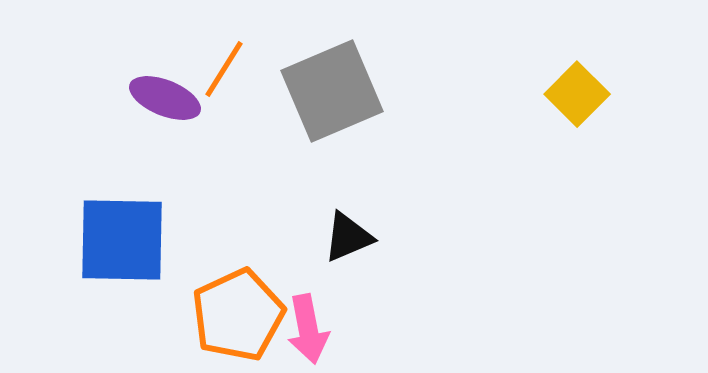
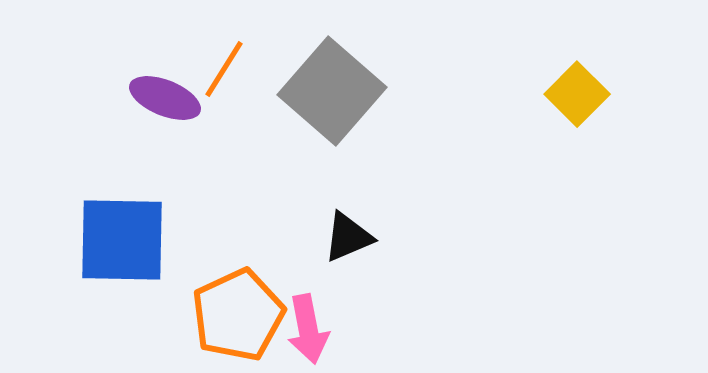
gray square: rotated 26 degrees counterclockwise
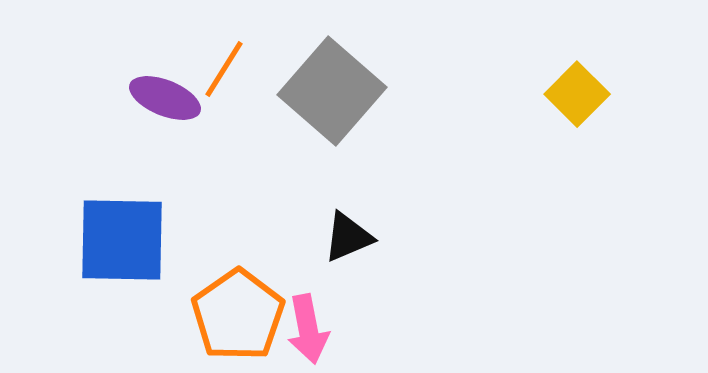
orange pentagon: rotated 10 degrees counterclockwise
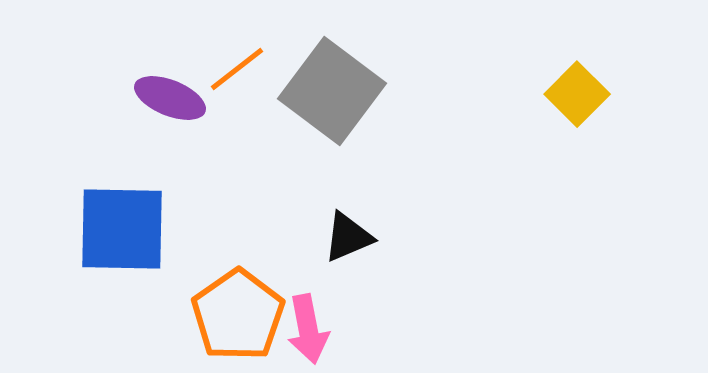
orange line: moved 13 px right; rotated 20 degrees clockwise
gray square: rotated 4 degrees counterclockwise
purple ellipse: moved 5 px right
blue square: moved 11 px up
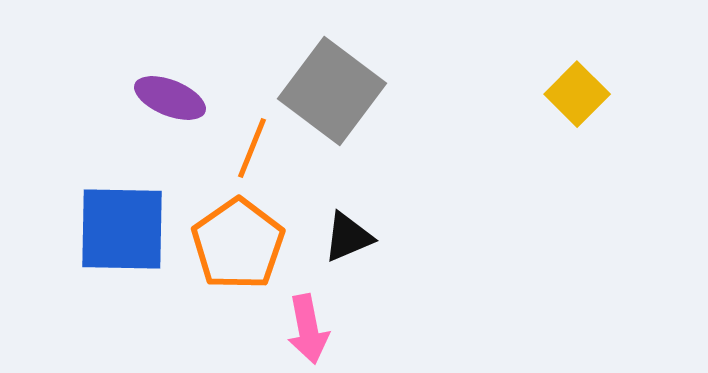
orange line: moved 15 px right, 79 px down; rotated 30 degrees counterclockwise
orange pentagon: moved 71 px up
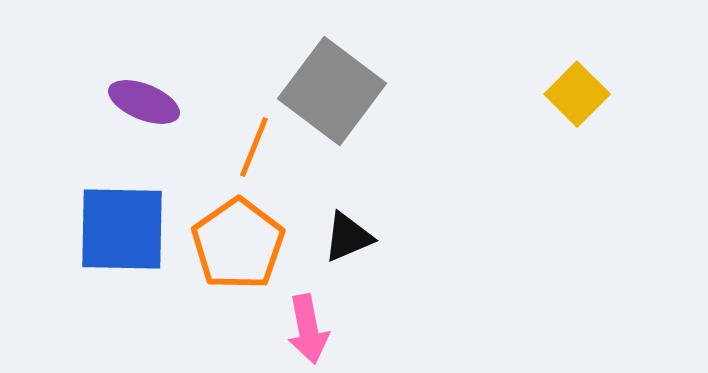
purple ellipse: moved 26 px left, 4 px down
orange line: moved 2 px right, 1 px up
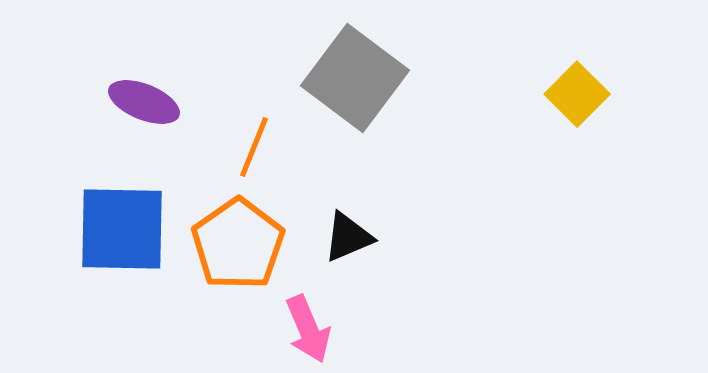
gray square: moved 23 px right, 13 px up
pink arrow: rotated 12 degrees counterclockwise
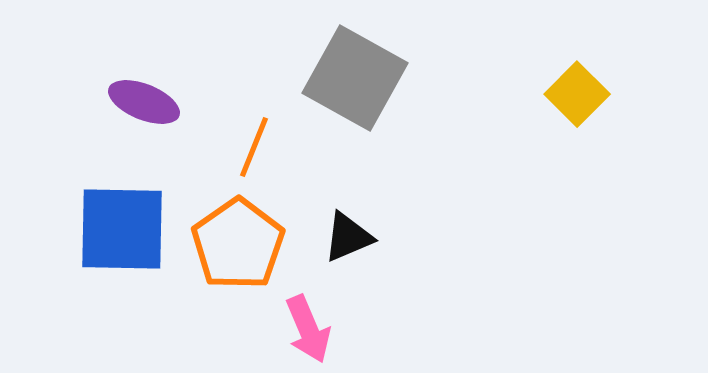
gray square: rotated 8 degrees counterclockwise
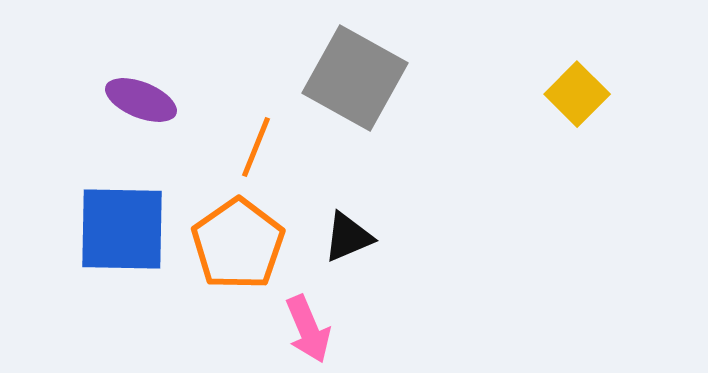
purple ellipse: moved 3 px left, 2 px up
orange line: moved 2 px right
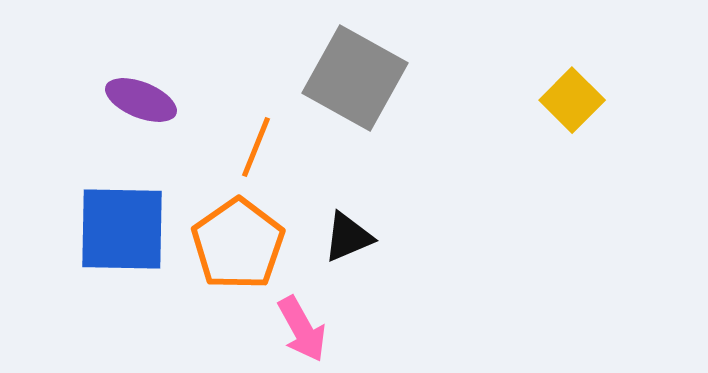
yellow square: moved 5 px left, 6 px down
pink arrow: moved 6 px left; rotated 6 degrees counterclockwise
